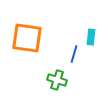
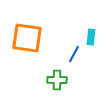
blue line: rotated 12 degrees clockwise
green cross: rotated 18 degrees counterclockwise
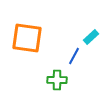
cyan rectangle: rotated 42 degrees clockwise
blue line: moved 2 px down
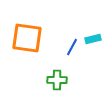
cyan rectangle: moved 2 px right, 2 px down; rotated 28 degrees clockwise
blue line: moved 2 px left, 9 px up
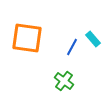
cyan rectangle: rotated 63 degrees clockwise
green cross: moved 7 px right, 1 px down; rotated 36 degrees clockwise
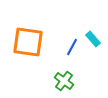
orange square: moved 1 px right, 4 px down
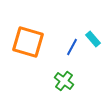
orange square: rotated 8 degrees clockwise
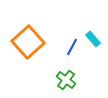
orange square: rotated 32 degrees clockwise
green cross: moved 2 px right, 1 px up
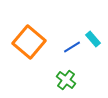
orange square: moved 1 px right; rotated 8 degrees counterclockwise
blue line: rotated 30 degrees clockwise
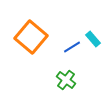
orange square: moved 2 px right, 5 px up
